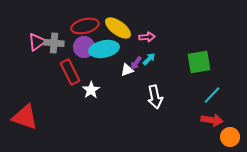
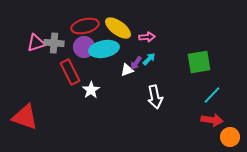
pink triangle: moved 1 px left, 1 px down; rotated 18 degrees clockwise
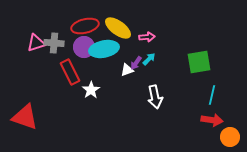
cyan line: rotated 30 degrees counterclockwise
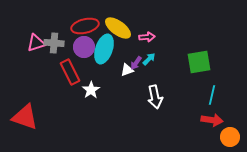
cyan ellipse: rotated 60 degrees counterclockwise
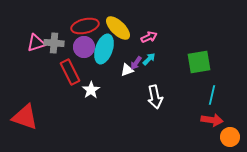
yellow ellipse: rotated 8 degrees clockwise
pink arrow: moved 2 px right; rotated 21 degrees counterclockwise
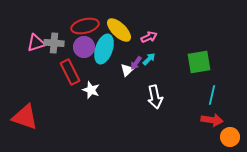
yellow ellipse: moved 1 px right, 2 px down
white triangle: rotated 24 degrees counterclockwise
white star: rotated 18 degrees counterclockwise
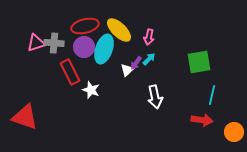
pink arrow: rotated 126 degrees clockwise
red arrow: moved 10 px left
orange circle: moved 4 px right, 5 px up
